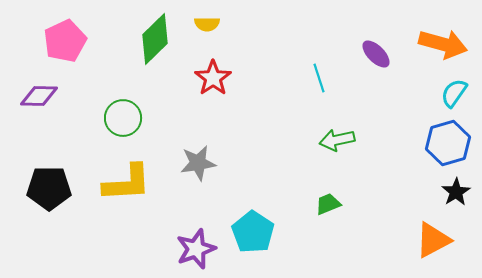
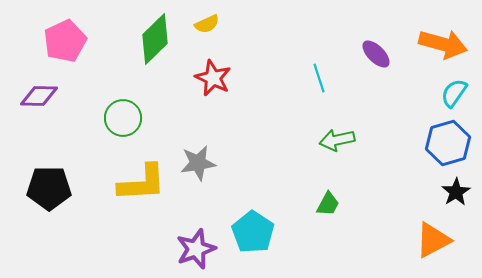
yellow semicircle: rotated 25 degrees counterclockwise
red star: rotated 12 degrees counterclockwise
yellow L-shape: moved 15 px right
green trapezoid: rotated 140 degrees clockwise
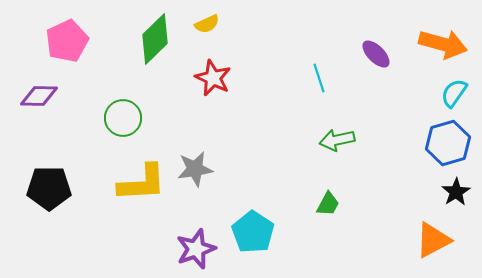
pink pentagon: moved 2 px right
gray star: moved 3 px left, 6 px down
